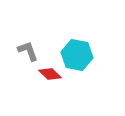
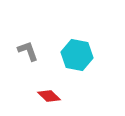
red diamond: moved 1 px left, 22 px down
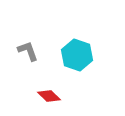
cyan hexagon: rotated 8 degrees clockwise
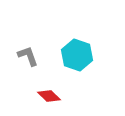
gray L-shape: moved 5 px down
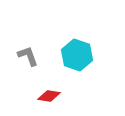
red diamond: rotated 35 degrees counterclockwise
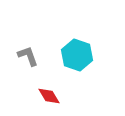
red diamond: rotated 50 degrees clockwise
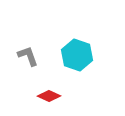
red diamond: rotated 35 degrees counterclockwise
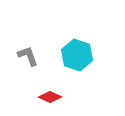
red diamond: moved 1 px right, 1 px down
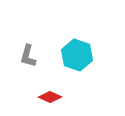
gray L-shape: rotated 145 degrees counterclockwise
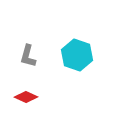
red diamond: moved 24 px left
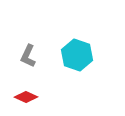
gray L-shape: rotated 10 degrees clockwise
